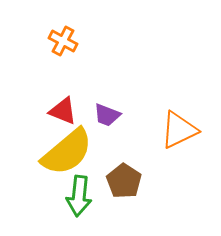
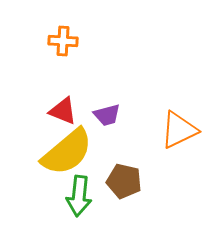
orange cross: rotated 24 degrees counterclockwise
purple trapezoid: rotated 36 degrees counterclockwise
brown pentagon: rotated 20 degrees counterclockwise
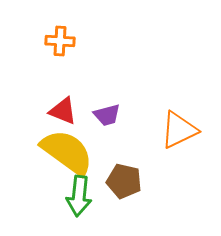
orange cross: moved 3 px left
yellow semicircle: rotated 104 degrees counterclockwise
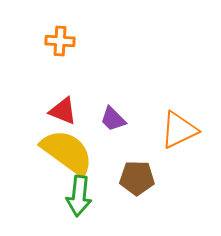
purple trapezoid: moved 6 px right, 4 px down; rotated 60 degrees clockwise
brown pentagon: moved 13 px right, 3 px up; rotated 12 degrees counterclockwise
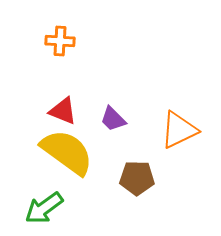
green arrow: moved 35 px left, 12 px down; rotated 48 degrees clockwise
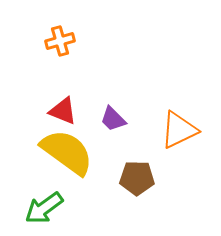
orange cross: rotated 20 degrees counterclockwise
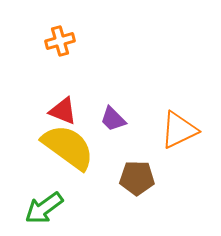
yellow semicircle: moved 1 px right, 5 px up
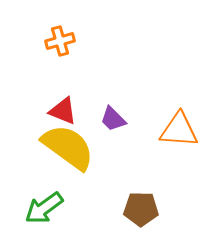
orange triangle: rotated 30 degrees clockwise
brown pentagon: moved 4 px right, 31 px down
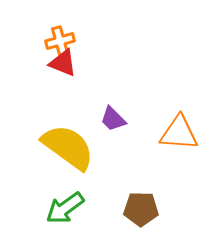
red triangle: moved 48 px up
orange triangle: moved 3 px down
green arrow: moved 21 px right
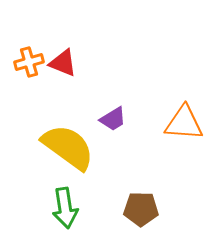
orange cross: moved 31 px left, 21 px down
purple trapezoid: rotated 76 degrees counterclockwise
orange triangle: moved 5 px right, 10 px up
green arrow: rotated 63 degrees counterclockwise
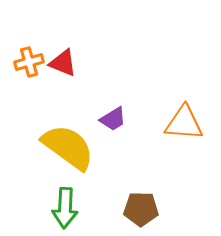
green arrow: rotated 12 degrees clockwise
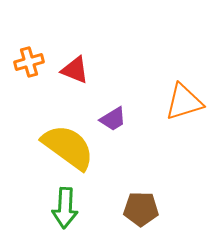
red triangle: moved 12 px right, 7 px down
orange triangle: moved 21 px up; rotated 21 degrees counterclockwise
